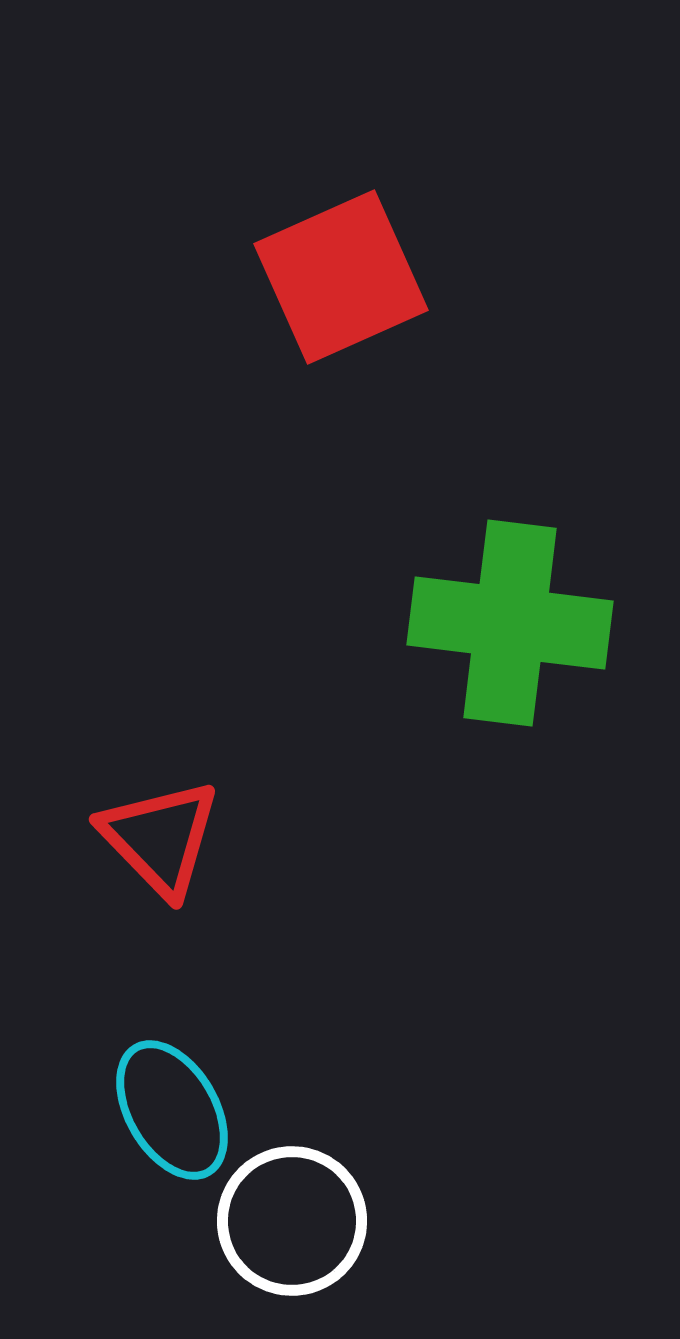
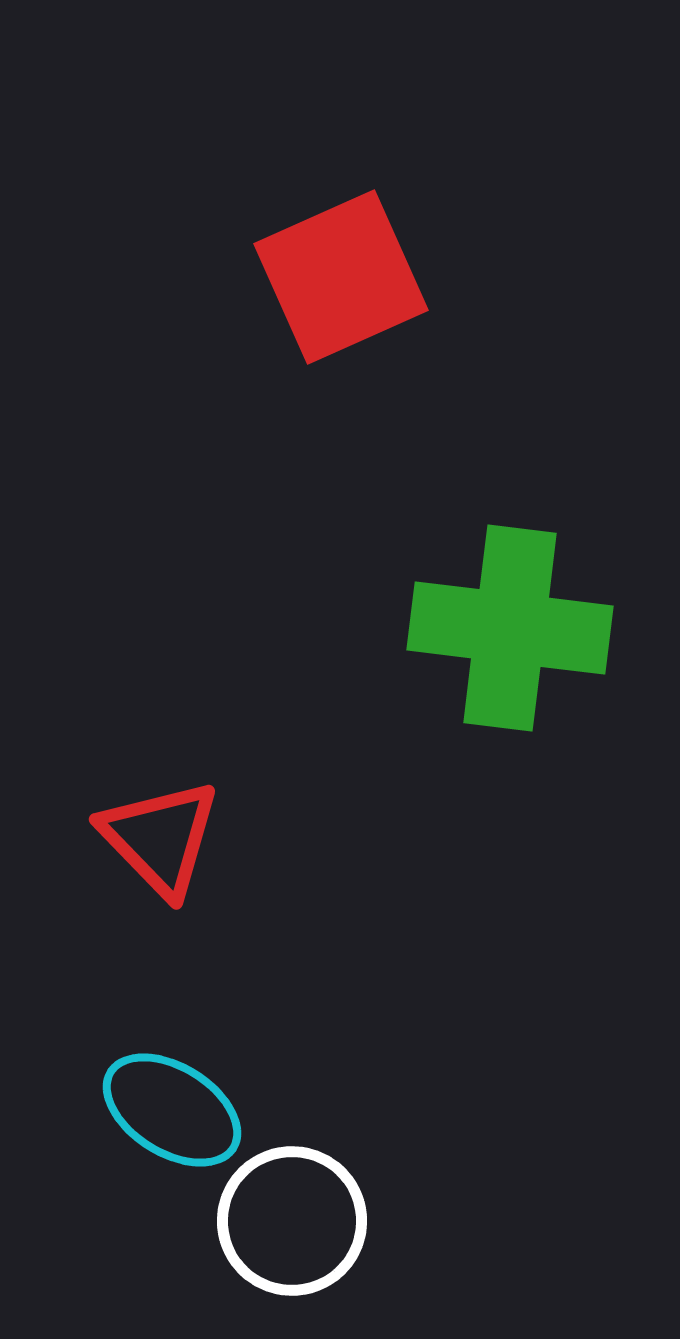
green cross: moved 5 px down
cyan ellipse: rotated 28 degrees counterclockwise
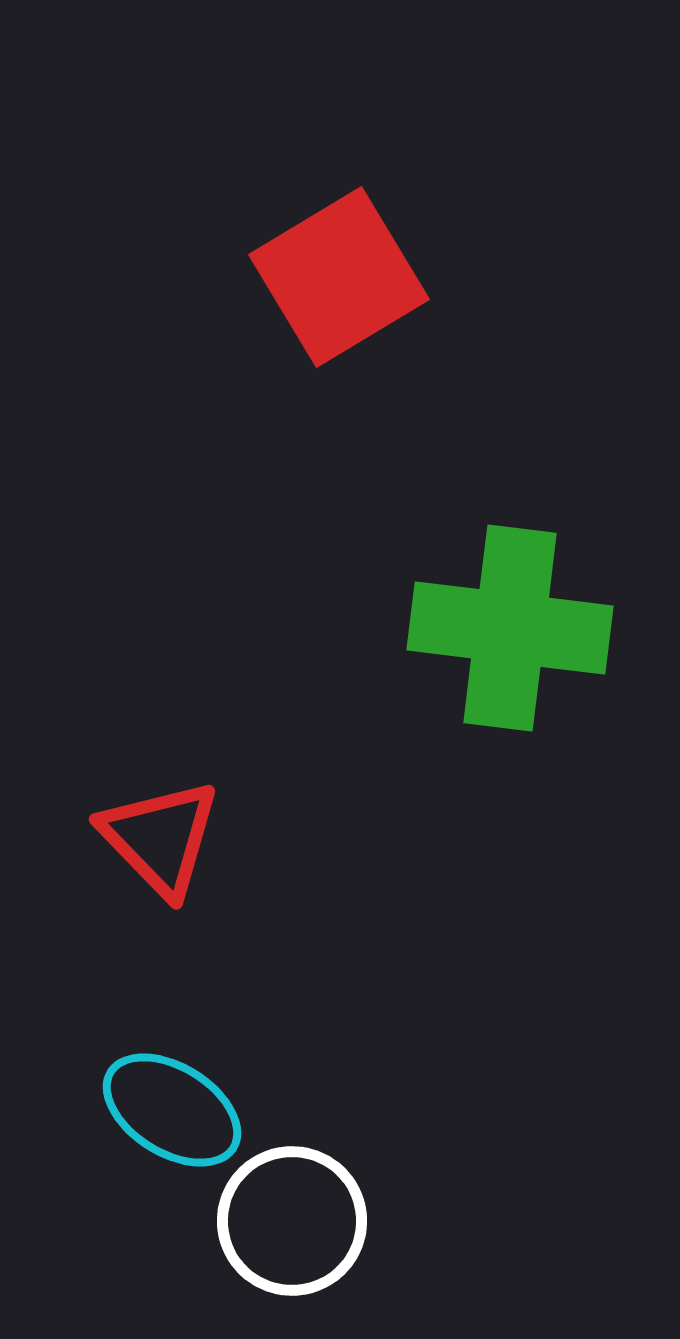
red square: moved 2 px left; rotated 7 degrees counterclockwise
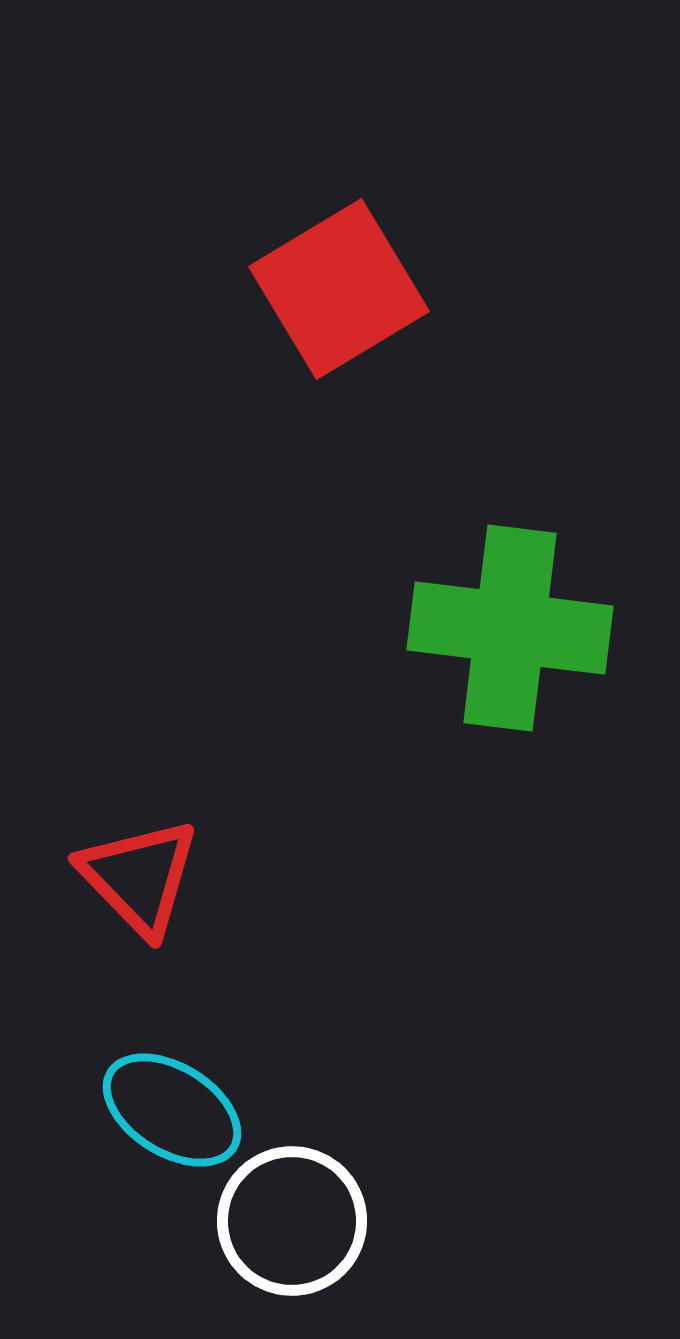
red square: moved 12 px down
red triangle: moved 21 px left, 39 px down
